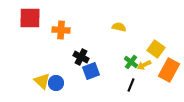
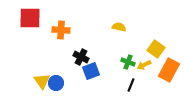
green cross: moved 3 px left; rotated 16 degrees counterclockwise
yellow triangle: rotated 12 degrees clockwise
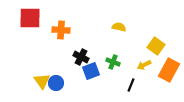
yellow square: moved 3 px up
green cross: moved 15 px left
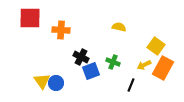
orange rectangle: moved 6 px left, 2 px up
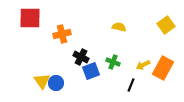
orange cross: moved 1 px right, 4 px down; rotated 18 degrees counterclockwise
yellow square: moved 10 px right, 21 px up; rotated 18 degrees clockwise
yellow arrow: moved 1 px left
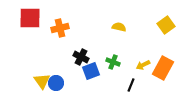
orange cross: moved 2 px left, 6 px up
